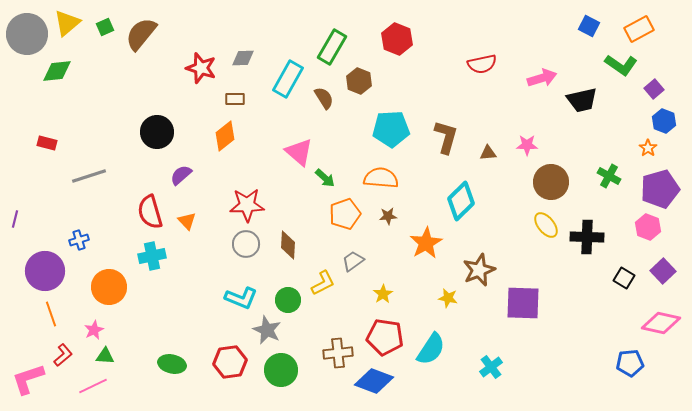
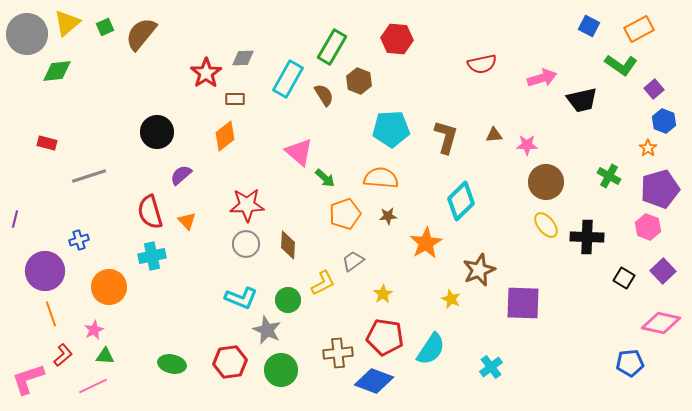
red hexagon at (397, 39): rotated 16 degrees counterclockwise
red star at (201, 68): moved 5 px right, 5 px down; rotated 20 degrees clockwise
brown semicircle at (324, 98): moved 3 px up
brown triangle at (488, 153): moved 6 px right, 18 px up
brown circle at (551, 182): moved 5 px left
yellow star at (448, 298): moved 3 px right, 1 px down; rotated 12 degrees clockwise
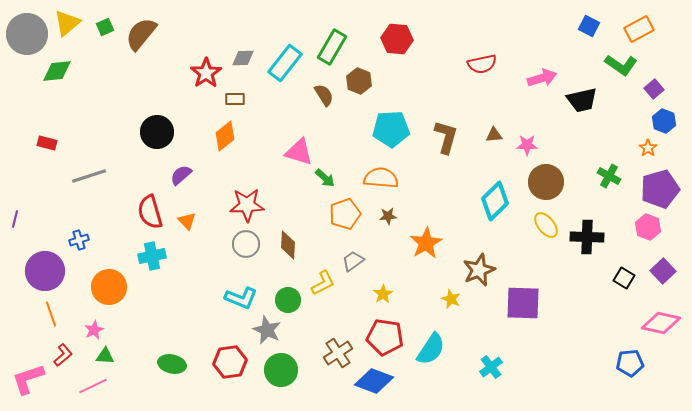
cyan rectangle at (288, 79): moved 3 px left, 16 px up; rotated 9 degrees clockwise
pink triangle at (299, 152): rotated 24 degrees counterclockwise
cyan diamond at (461, 201): moved 34 px right
brown cross at (338, 353): rotated 28 degrees counterclockwise
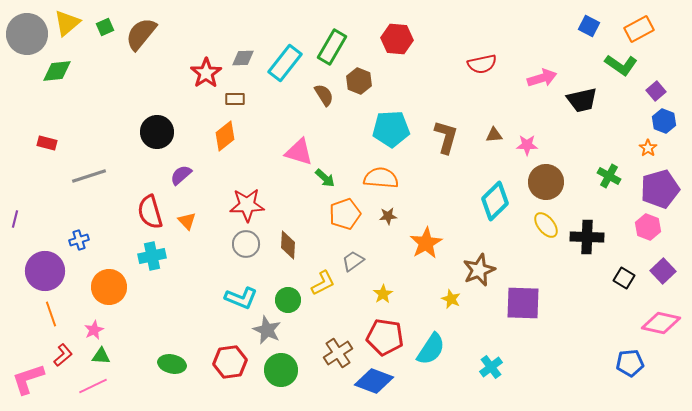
purple square at (654, 89): moved 2 px right, 2 px down
green triangle at (105, 356): moved 4 px left
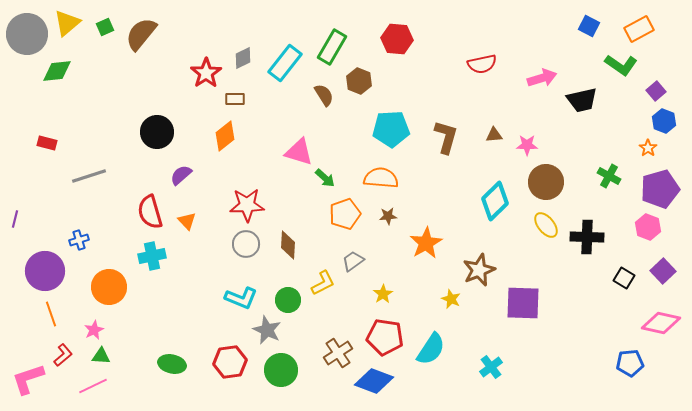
gray diamond at (243, 58): rotated 25 degrees counterclockwise
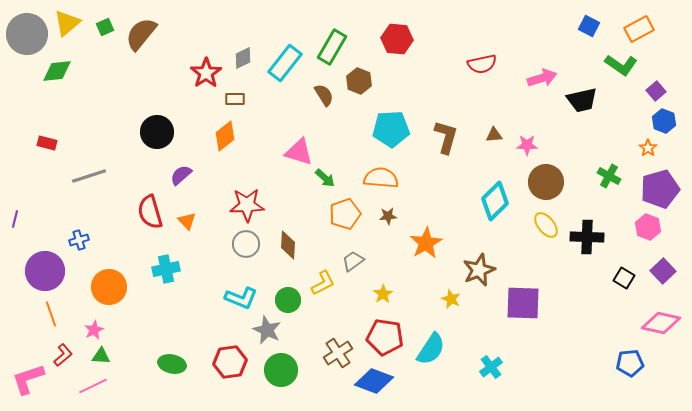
cyan cross at (152, 256): moved 14 px right, 13 px down
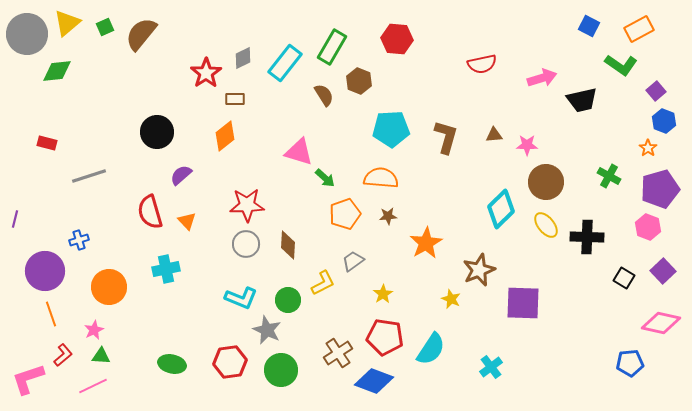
cyan diamond at (495, 201): moved 6 px right, 8 px down
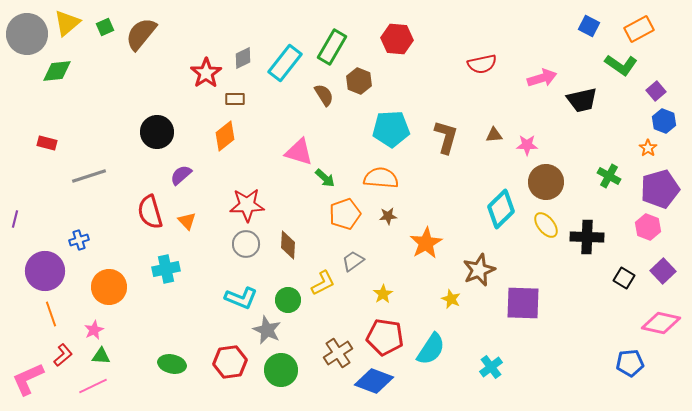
pink L-shape at (28, 379): rotated 6 degrees counterclockwise
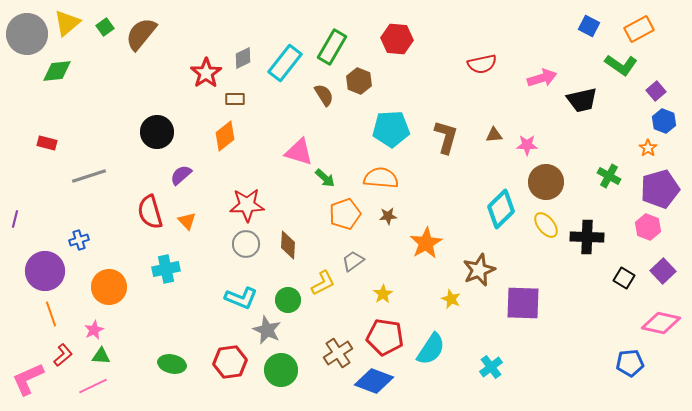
green square at (105, 27): rotated 12 degrees counterclockwise
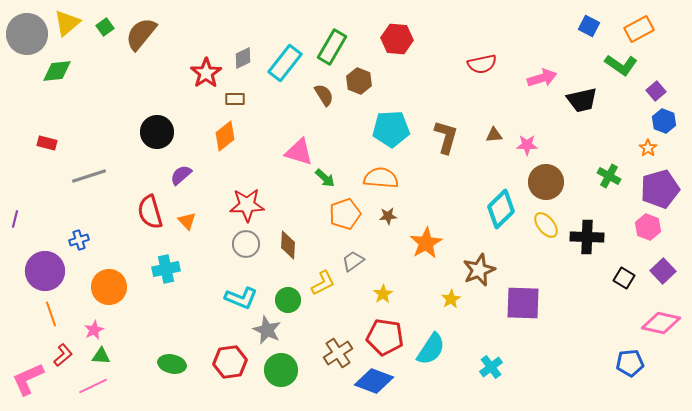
yellow star at (451, 299): rotated 18 degrees clockwise
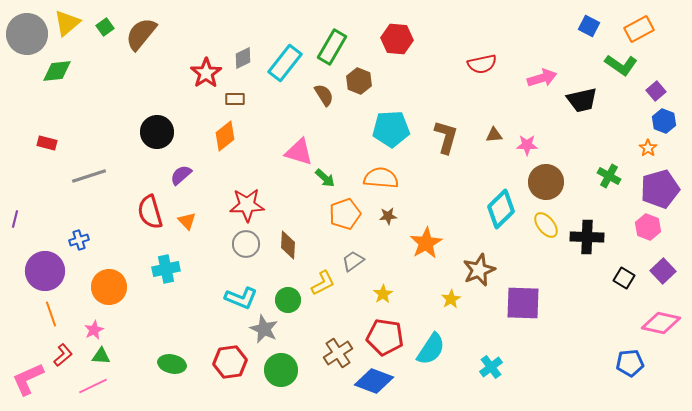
gray star at (267, 330): moved 3 px left, 1 px up
